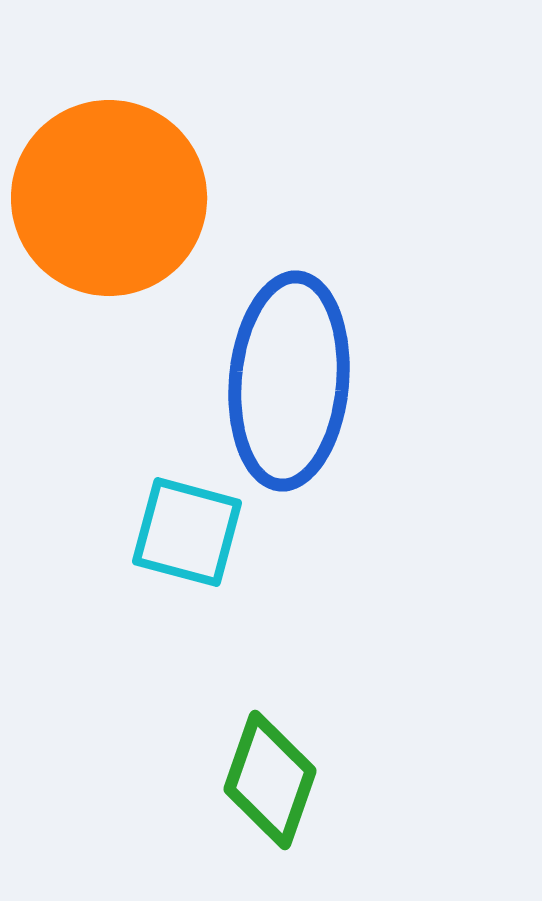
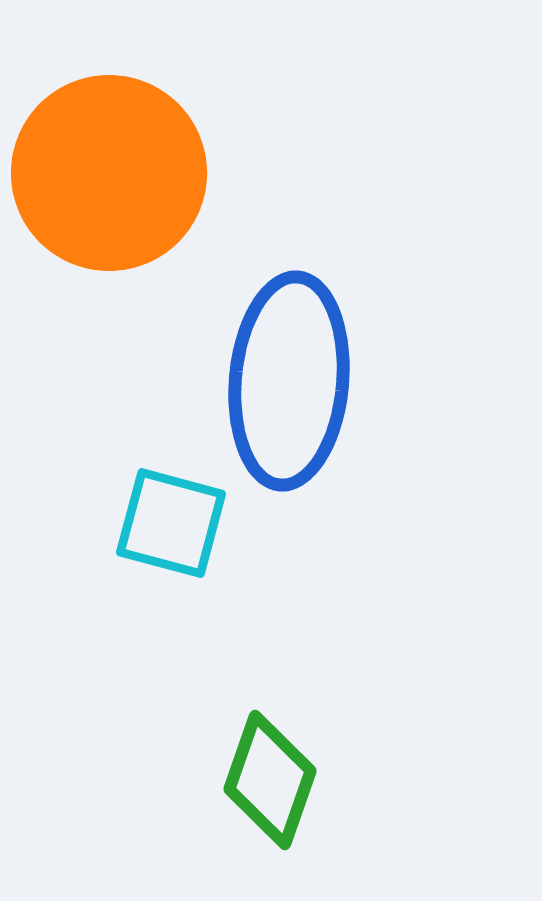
orange circle: moved 25 px up
cyan square: moved 16 px left, 9 px up
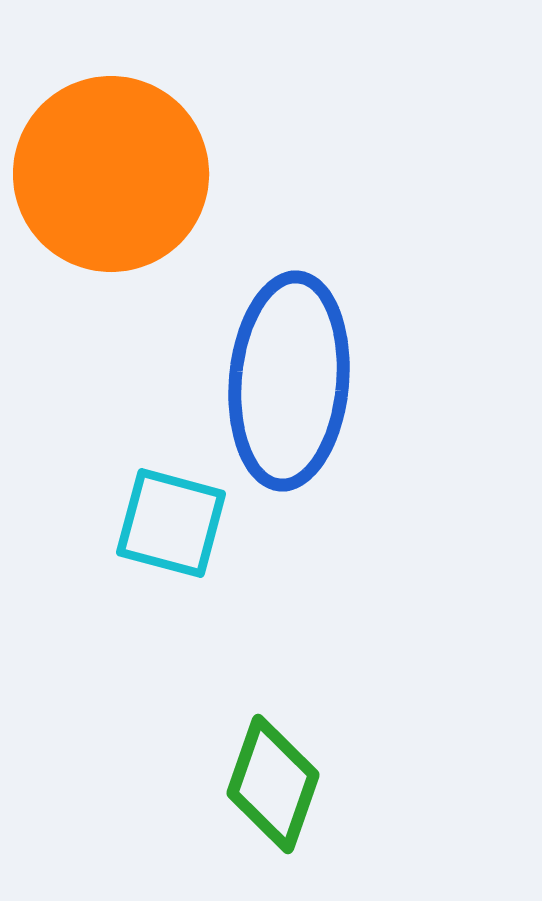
orange circle: moved 2 px right, 1 px down
green diamond: moved 3 px right, 4 px down
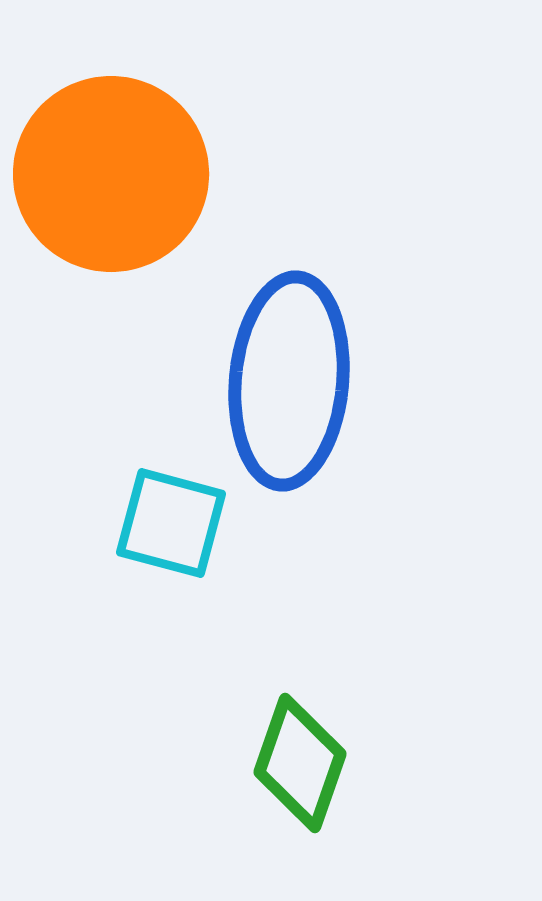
green diamond: moved 27 px right, 21 px up
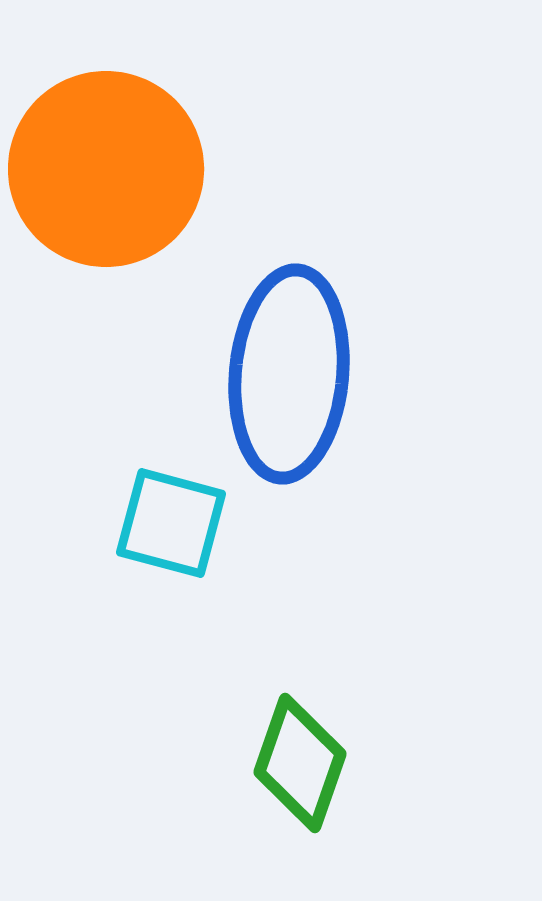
orange circle: moved 5 px left, 5 px up
blue ellipse: moved 7 px up
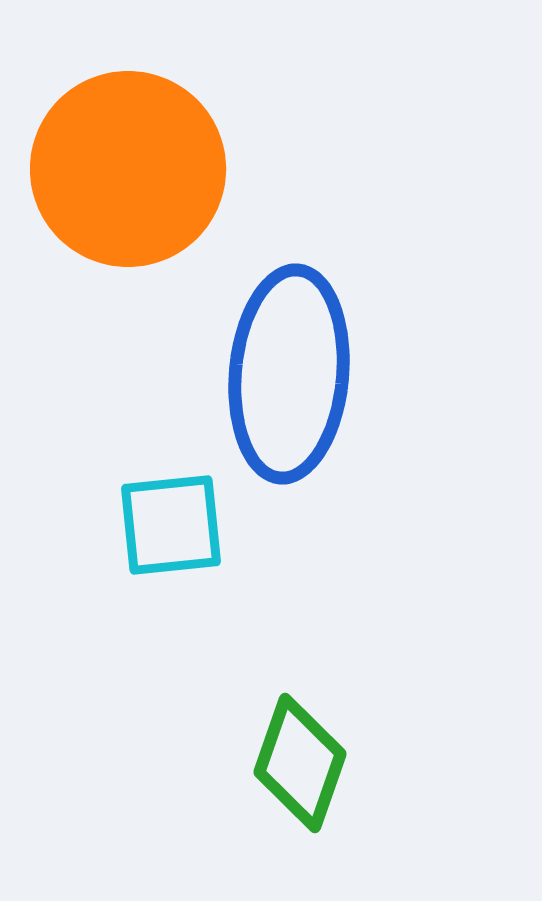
orange circle: moved 22 px right
cyan square: moved 2 px down; rotated 21 degrees counterclockwise
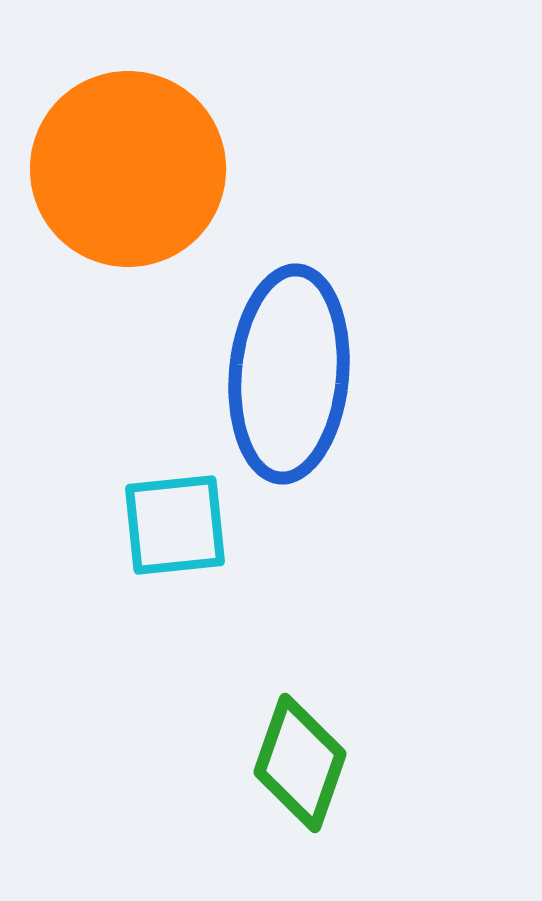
cyan square: moved 4 px right
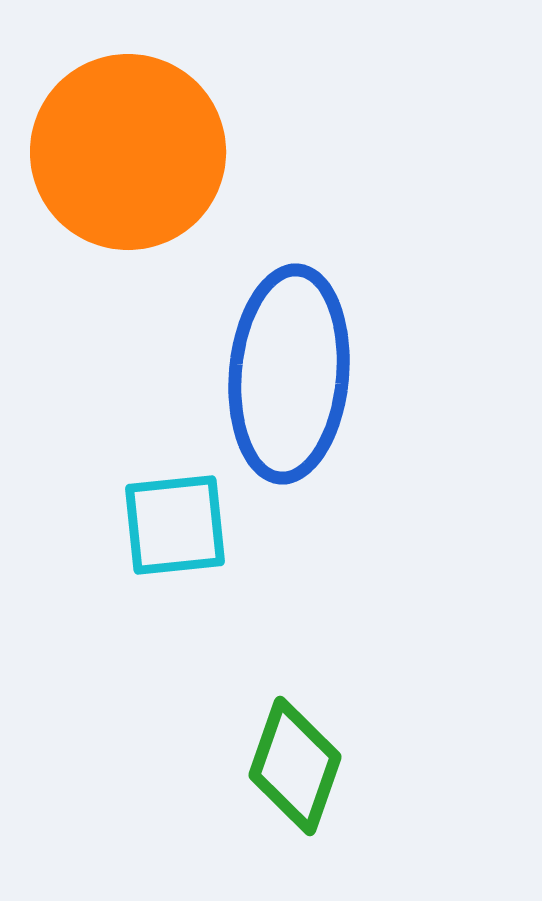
orange circle: moved 17 px up
green diamond: moved 5 px left, 3 px down
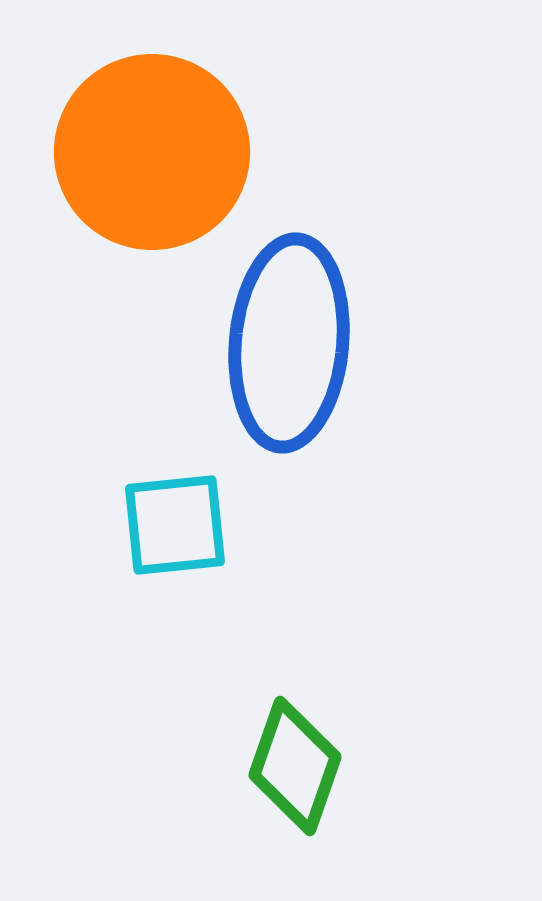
orange circle: moved 24 px right
blue ellipse: moved 31 px up
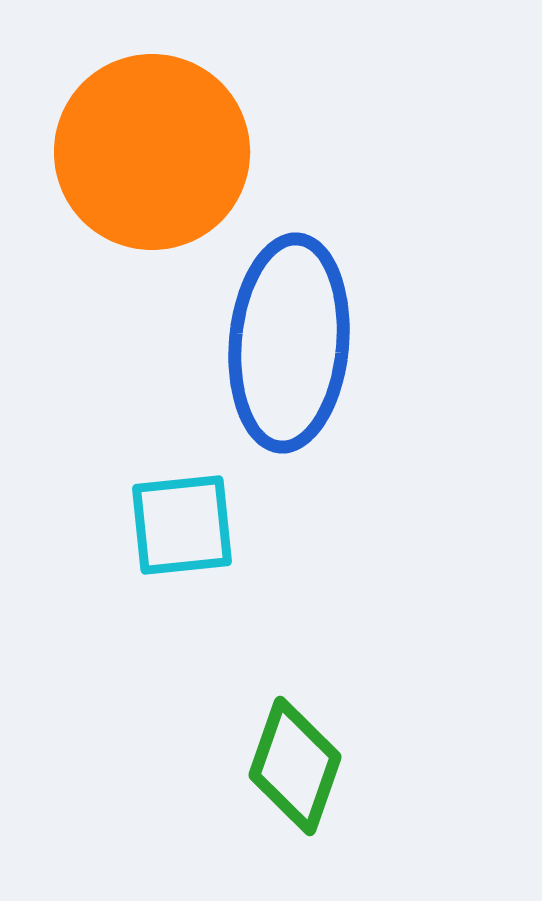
cyan square: moved 7 px right
